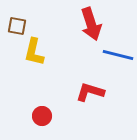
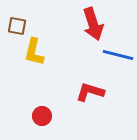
red arrow: moved 2 px right
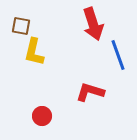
brown square: moved 4 px right
blue line: rotated 56 degrees clockwise
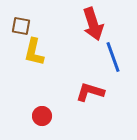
blue line: moved 5 px left, 2 px down
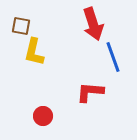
red L-shape: rotated 12 degrees counterclockwise
red circle: moved 1 px right
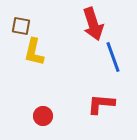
red L-shape: moved 11 px right, 12 px down
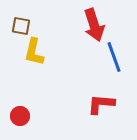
red arrow: moved 1 px right, 1 px down
blue line: moved 1 px right
red circle: moved 23 px left
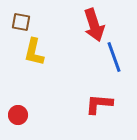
brown square: moved 4 px up
red L-shape: moved 2 px left
red circle: moved 2 px left, 1 px up
